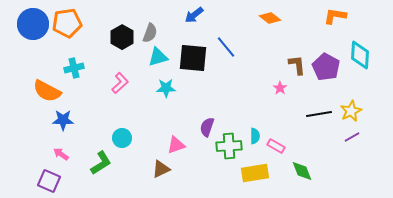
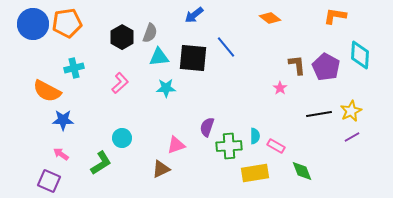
cyan triangle: moved 1 px right; rotated 10 degrees clockwise
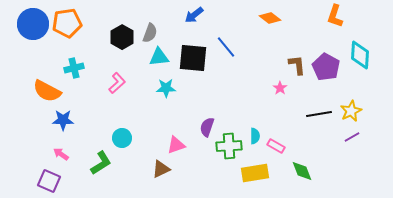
orange L-shape: rotated 80 degrees counterclockwise
pink L-shape: moved 3 px left
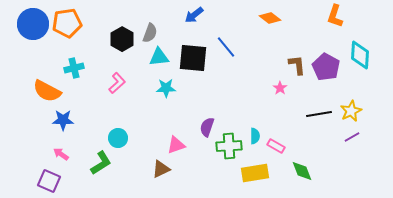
black hexagon: moved 2 px down
cyan circle: moved 4 px left
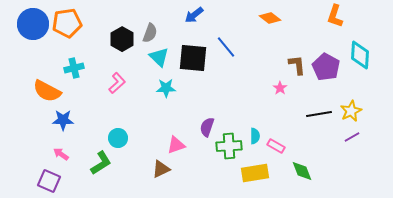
cyan triangle: rotated 50 degrees clockwise
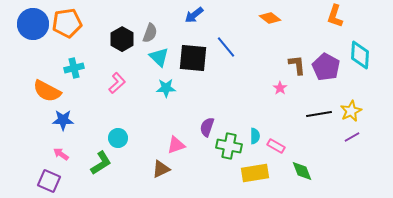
green cross: rotated 15 degrees clockwise
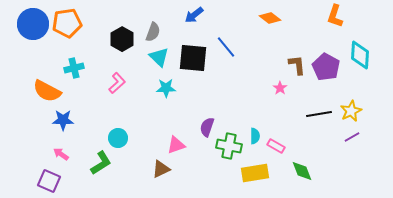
gray semicircle: moved 3 px right, 1 px up
